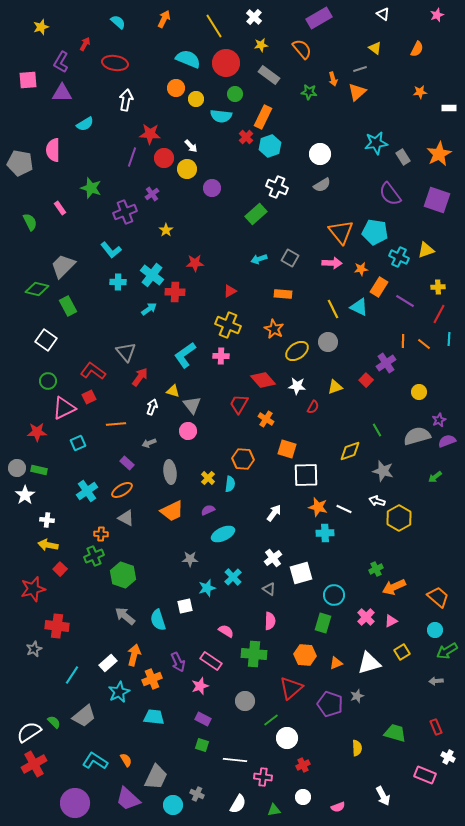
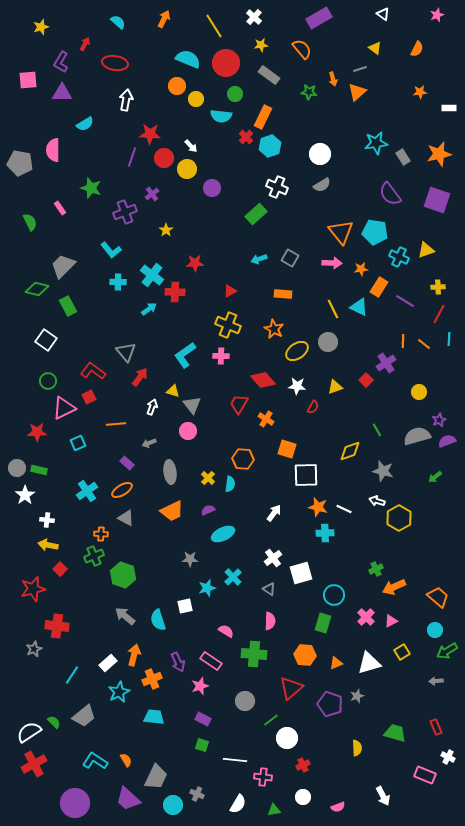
orange circle at (176, 88): moved 1 px right, 2 px up
orange star at (439, 154): rotated 15 degrees clockwise
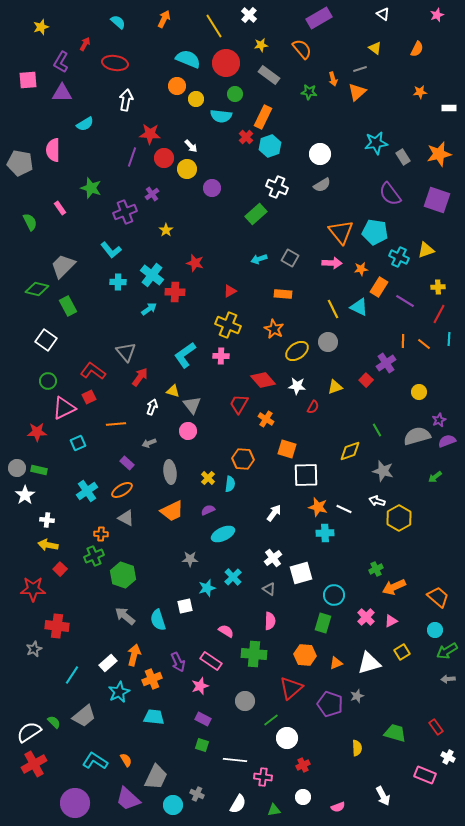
white cross at (254, 17): moved 5 px left, 2 px up
red star at (195, 263): rotated 18 degrees clockwise
red star at (33, 589): rotated 15 degrees clockwise
gray arrow at (436, 681): moved 12 px right, 2 px up
red rectangle at (436, 727): rotated 14 degrees counterclockwise
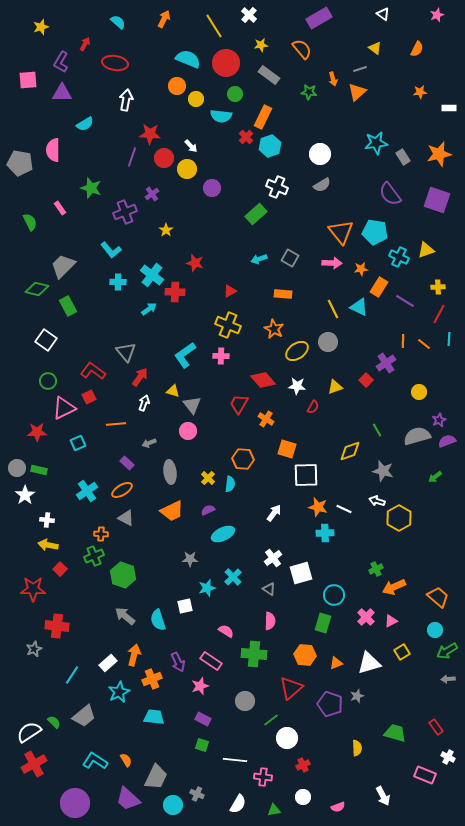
white arrow at (152, 407): moved 8 px left, 4 px up
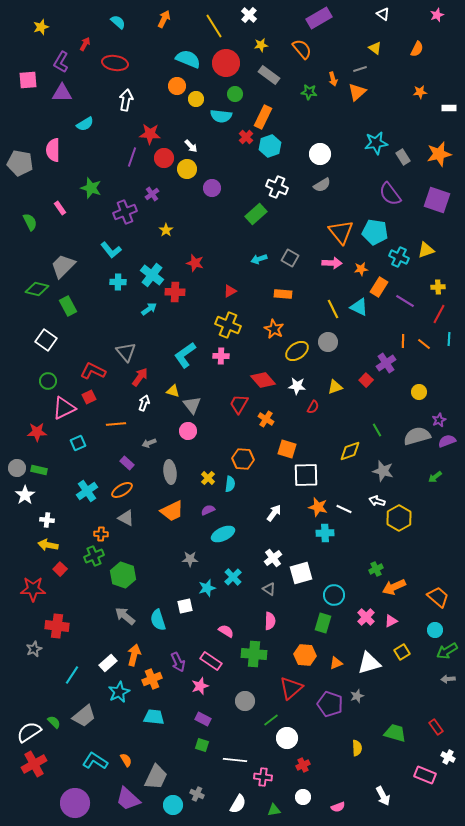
red L-shape at (93, 371): rotated 10 degrees counterclockwise
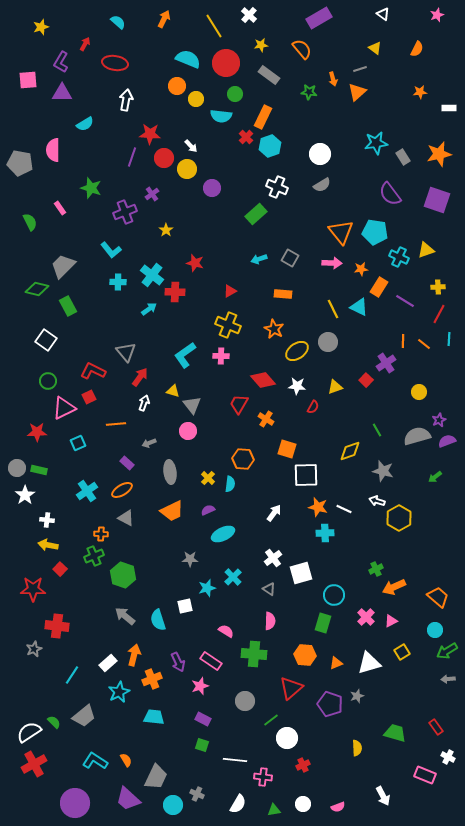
white circle at (303, 797): moved 7 px down
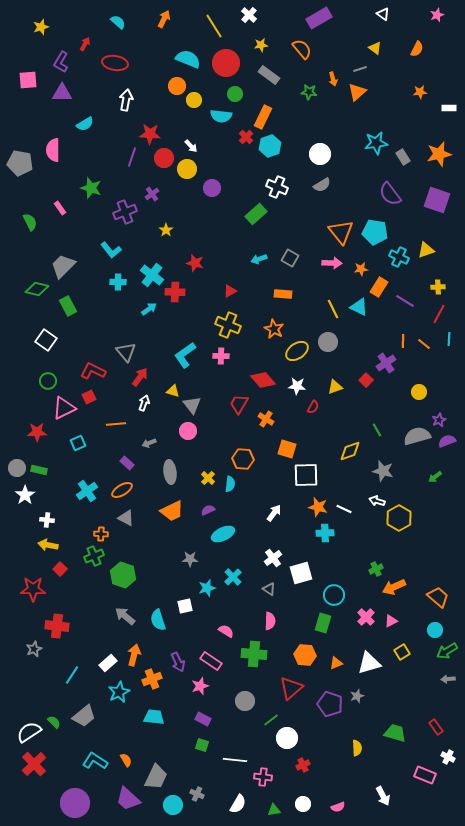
yellow circle at (196, 99): moved 2 px left, 1 px down
red cross at (34, 764): rotated 15 degrees counterclockwise
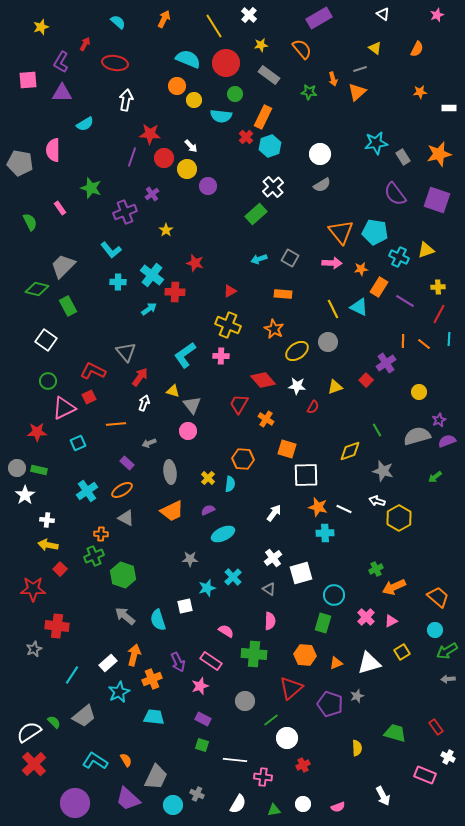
white cross at (277, 187): moved 4 px left; rotated 25 degrees clockwise
purple circle at (212, 188): moved 4 px left, 2 px up
purple semicircle at (390, 194): moved 5 px right
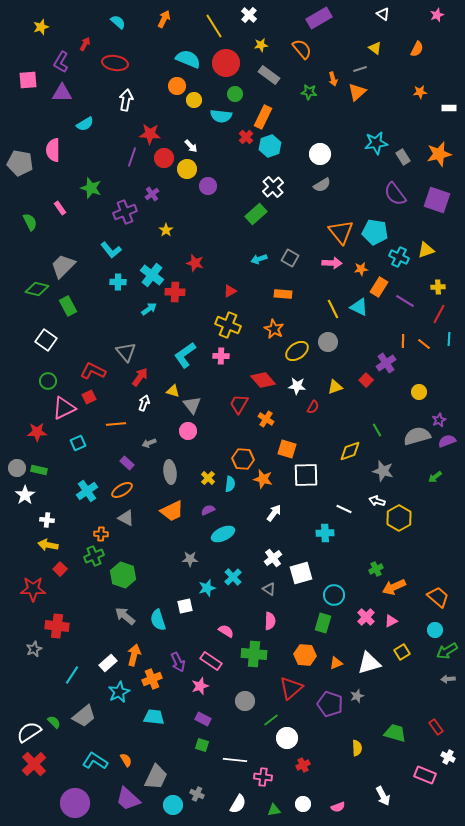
orange star at (318, 507): moved 55 px left, 28 px up
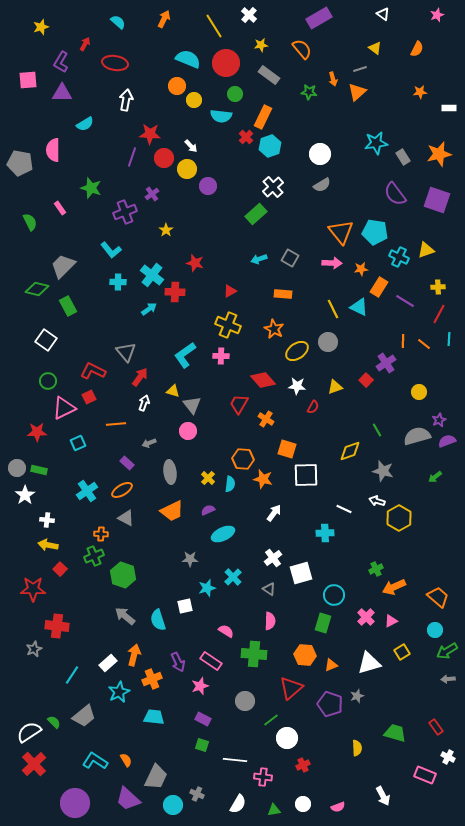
orange triangle at (336, 663): moved 5 px left, 2 px down
